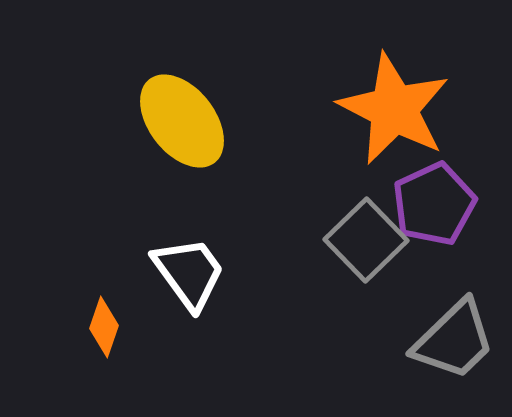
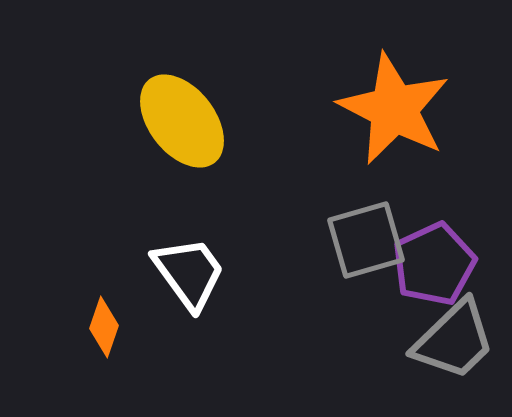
purple pentagon: moved 60 px down
gray square: rotated 28 degrees clockwise
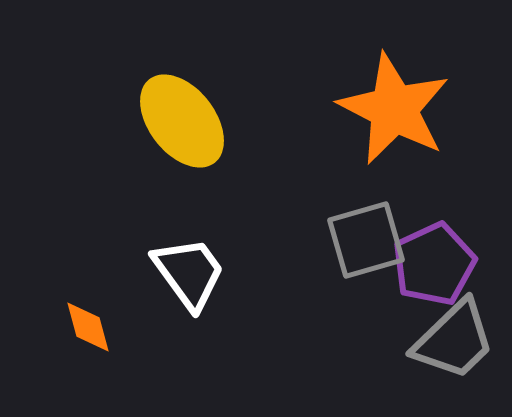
orange diamond: moved 16 px left; rotated 34 degrees counterclockwise
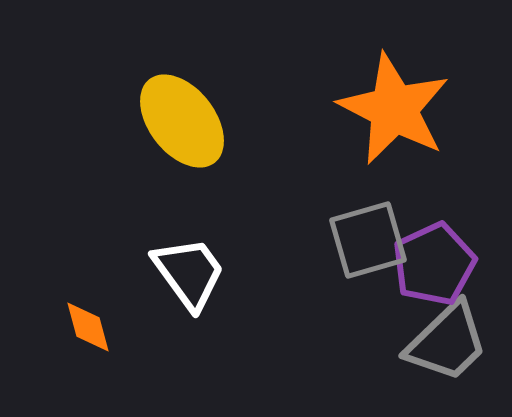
gray square: moved 2 px right
gray trapezoid: moved 7 px left, 2 px down
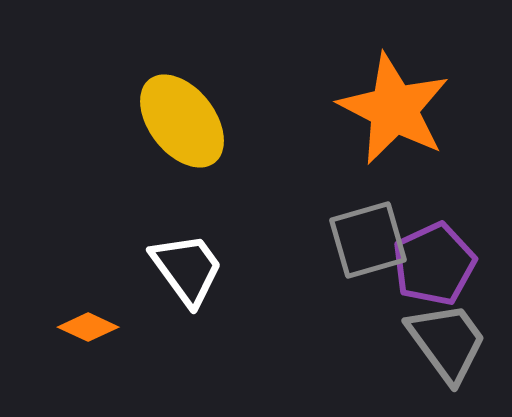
white trapezoid: moved 2 px left, 4 px up
orange diamond: rotated 50 degrees counterclockwise
gray trapezoid: rotated 82 degrees counterclockwise
